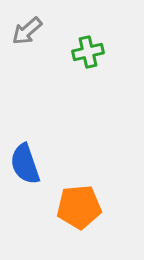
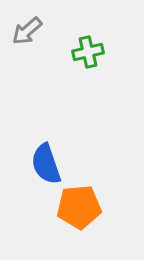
blue semicircle: moved 21 px right
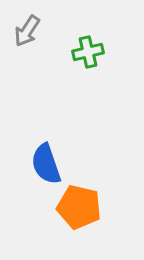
gray arrow: rotated 16 degrees counterclockwise
orange pentagon: rotated 18 degrees clockwise
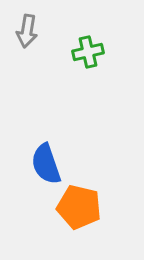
gray arrow: rotated 24 degrees counterclockwise
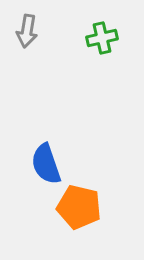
green cross: moved 14 px right, 14 px up
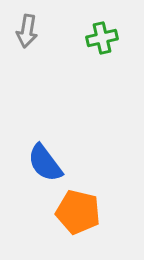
blue semicircle: moved 1 px left, 1 px up; rotated 18 degrees counterclockwise
orange pentagon: moved 1 px left, 5 px down
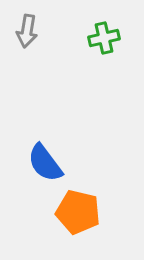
green cross: moved 2 px right
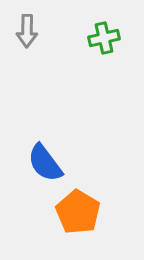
gray arrow: rotated 8 degrees counterclockwise
orange pentagon: rotated 18 degrees clockwise
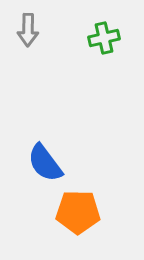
gray arrow: moved 1 px right, 1 px up
orange pentagon: rotated 30 degrees counterclockwise
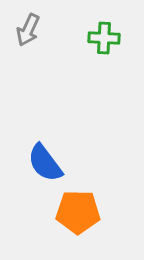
gray arrow: rotated 24 degrees clockwise
green cross: rotated 16 degrees clockwise
